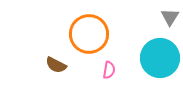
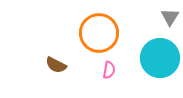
orange circle: moved 10 px right, 1 px up
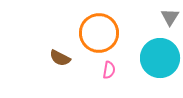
brown semicircle: moved 4 px right, 7 px up
